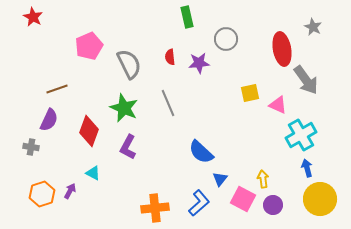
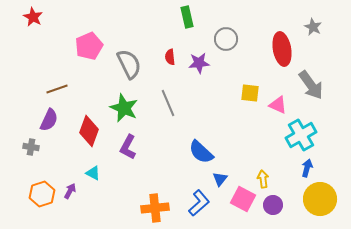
gray arrow: moved 5 px right, 5 px down
yellow square: rotated 18 degrees clockwise
blue arrow: rotated 30 degrees clockwise
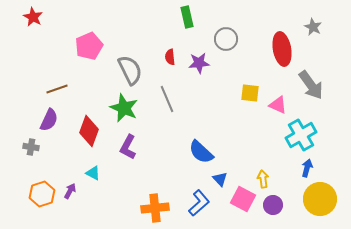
gray semicircle: moved 1 px right, 6 px down
gray line: moved 1 px left, 4 px up
blue triangle: rotated 21 degrees counterclockwise
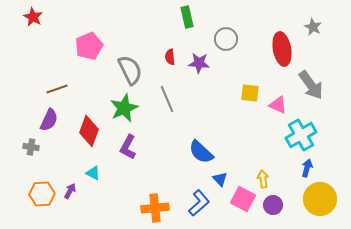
purple star: rotated 10 degrees clockwise
green star: rotated 24 degrees clockwise
orange hexagon: rotated 15 degrees clockwise
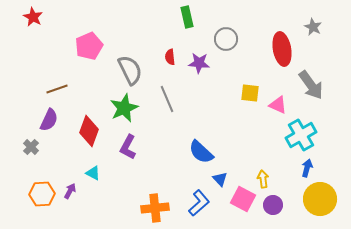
gray cross: rotated 35 degrees clockwise
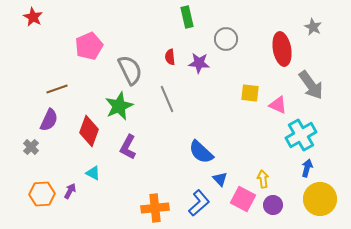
green star: moved 5 px left, 2 px up
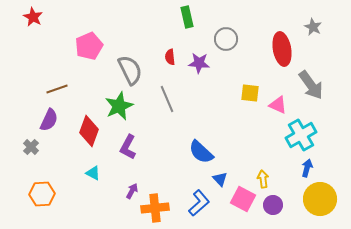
purple arrow: moved 62 px right
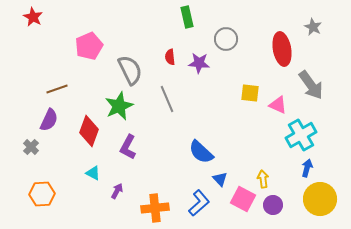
purple arrow: moved 15 px left
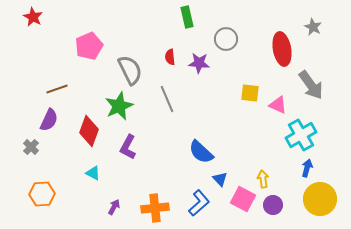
purple arrow: moved 3 px left, 16 px down
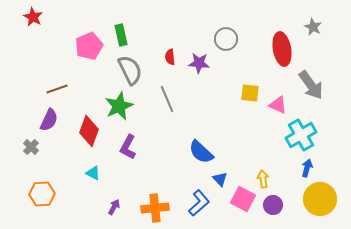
green rectangle: moved 66 px left, 18 px down
